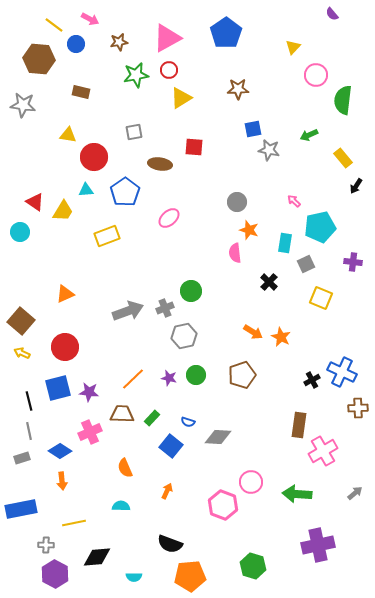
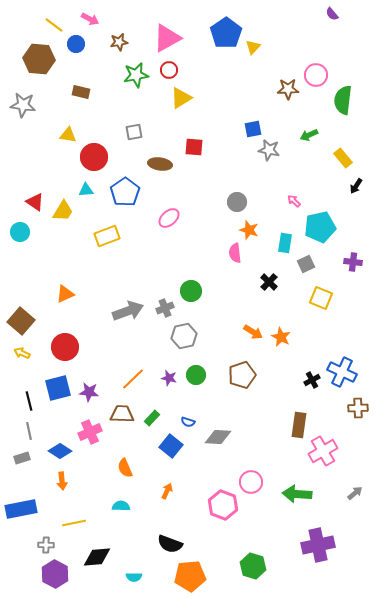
yellow triangle at (293, 47): moved 40 px left
brown star at (238, 89): moved 50 px right
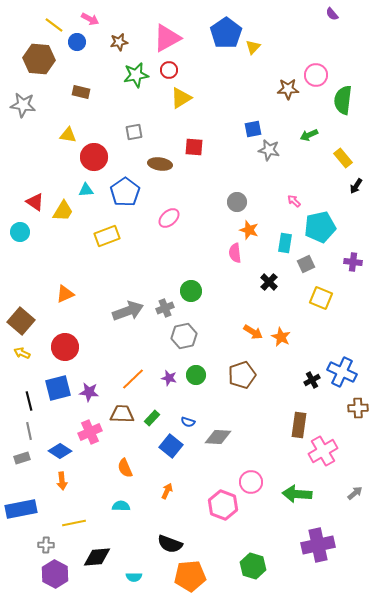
blue circle at (76, 44): moved 1 px right, 2 px up
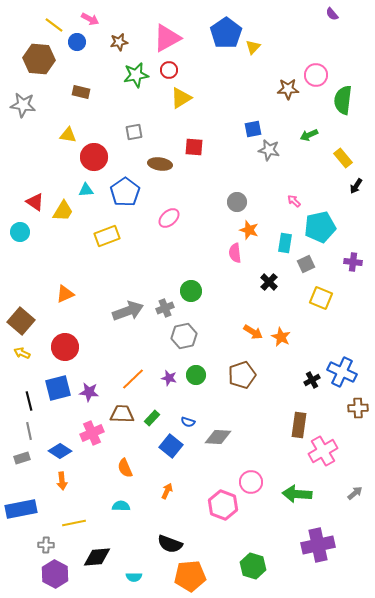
pink cross at (90, 432): moved 2 px right, 1 px down
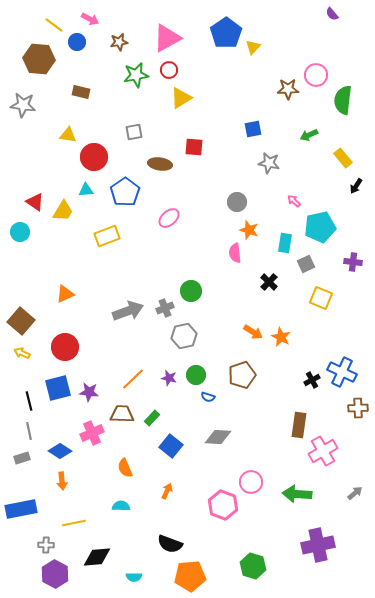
gray star at (269, 150): moved 13 px down
blue semicircle at (188, 422): moved 20 px right, 25 px up
